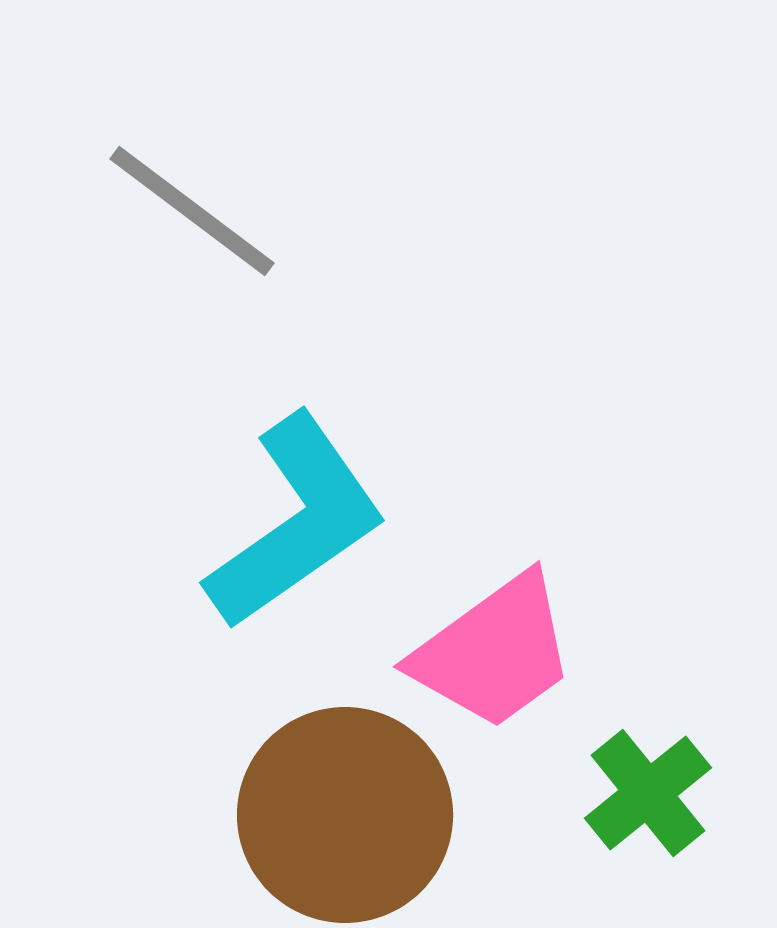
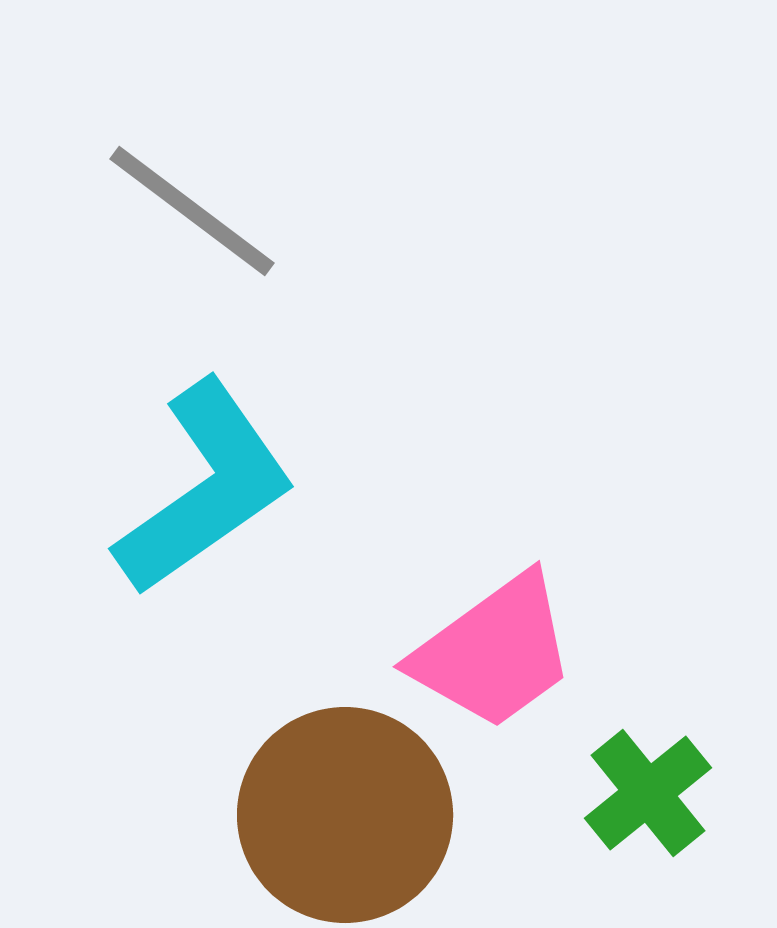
cyan L-shape: moved 91 px left, 34 px up
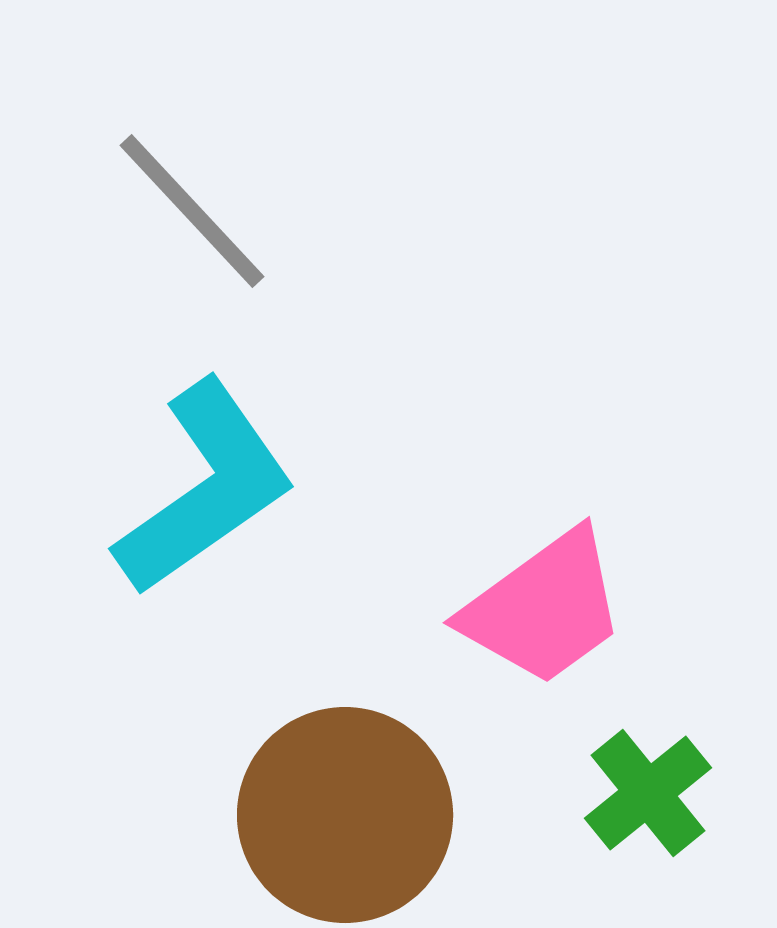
gray line: rotated 10 degrees clockwise
pink trapezoid: moved 50 px right, 44 px up
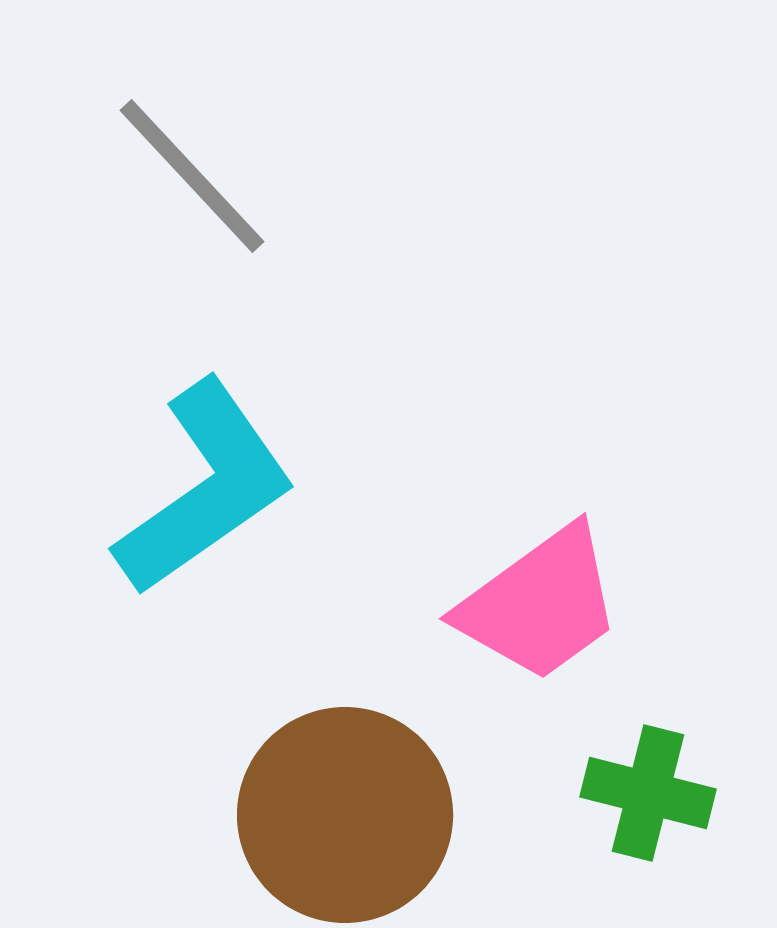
gray line: moved 35 px up
pink trapezoid: moved 4 px left, 4 px up
green cross: rotated 37 degrees counterclockwise
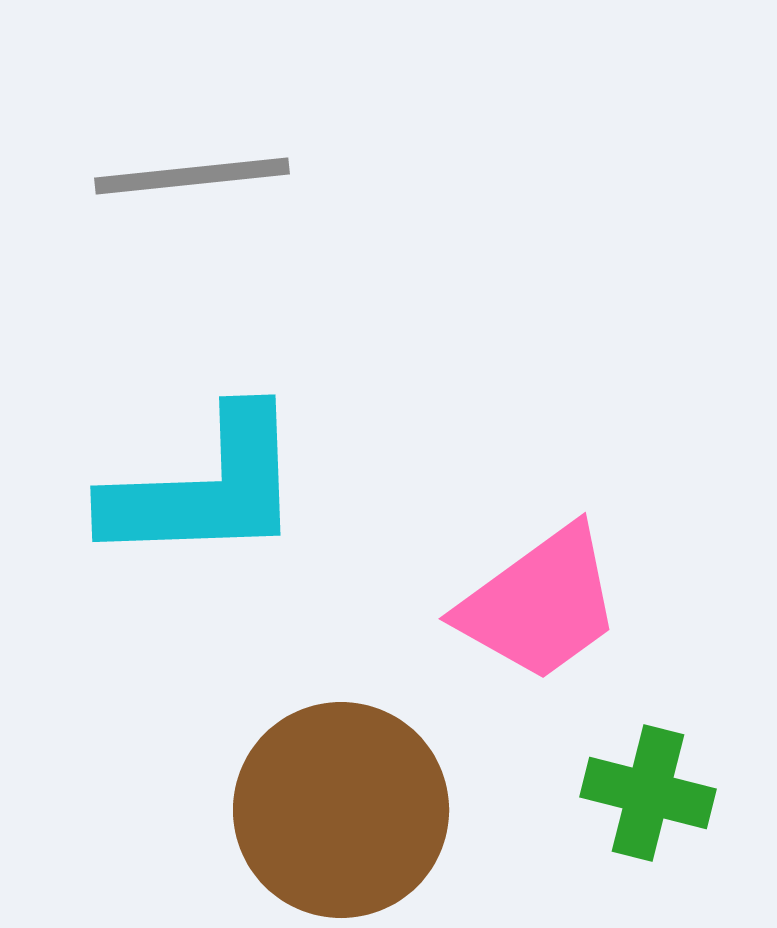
gray line: rotated 53 degrees counterclockwise
cyan L-shape: rotated 33 degrees clockwise
brown circle: moved 4 px left, 5 px up
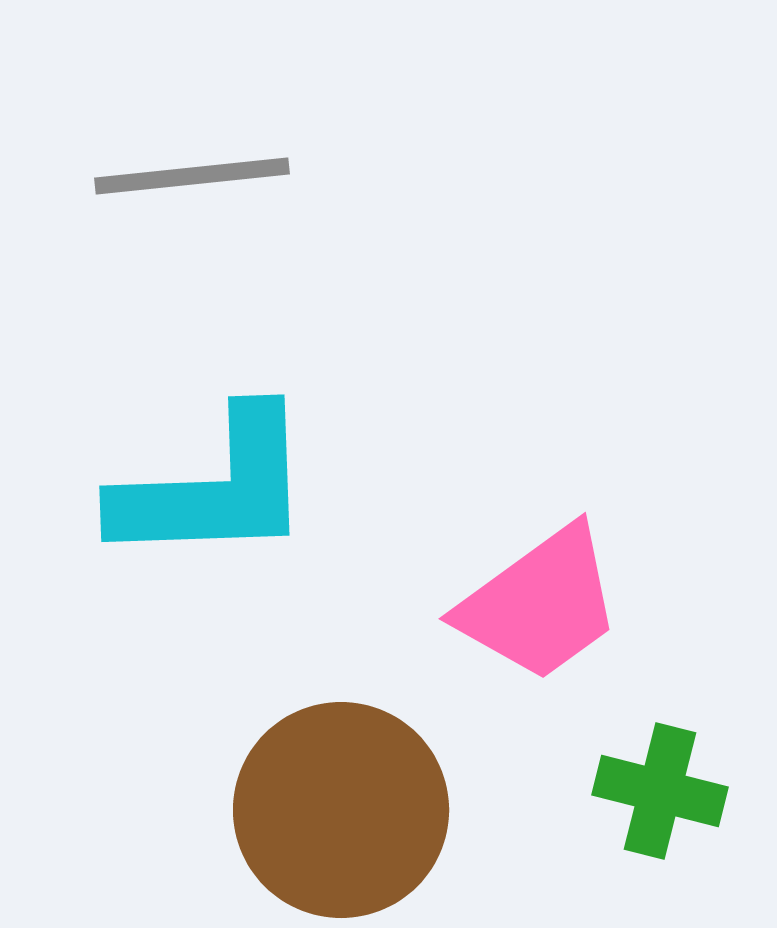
cyan L-shape: moved 9 px right
green cross: moved 12 px right, 2 px up
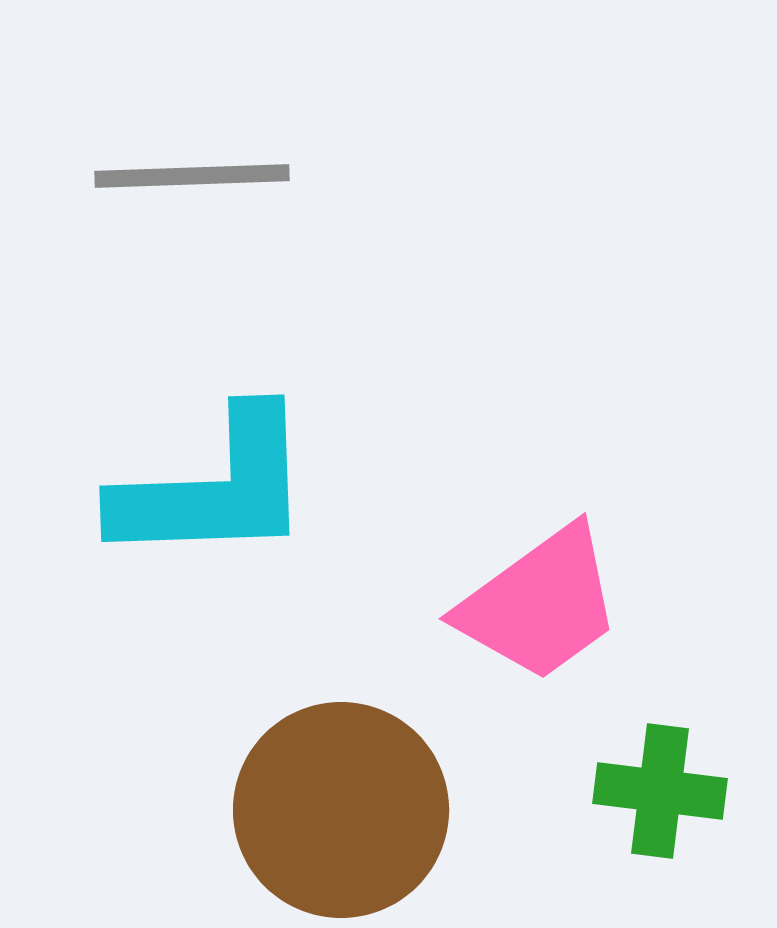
gray line: rotated 4 degrees clockwise
green cross: rotated 7 degrees counterclockwise
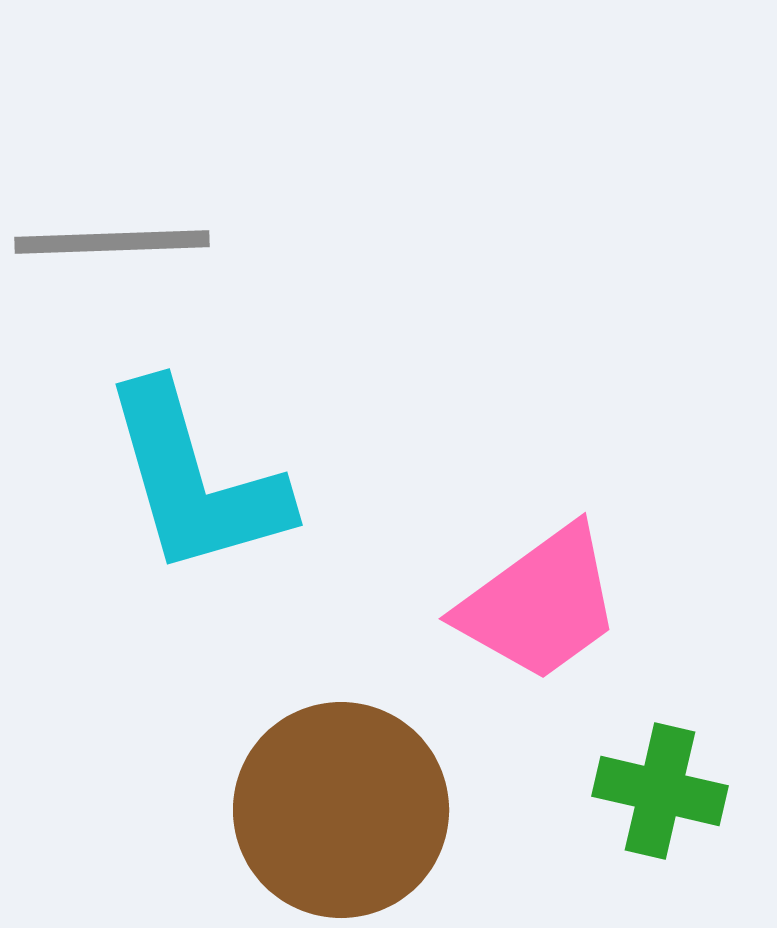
gray line: moved 80 px left, 66 px down
cyan L-shape: moved 19 px left, 8 px up; rotated 76 degrees clockwise
green cross: rotated 6 degrees clockwise
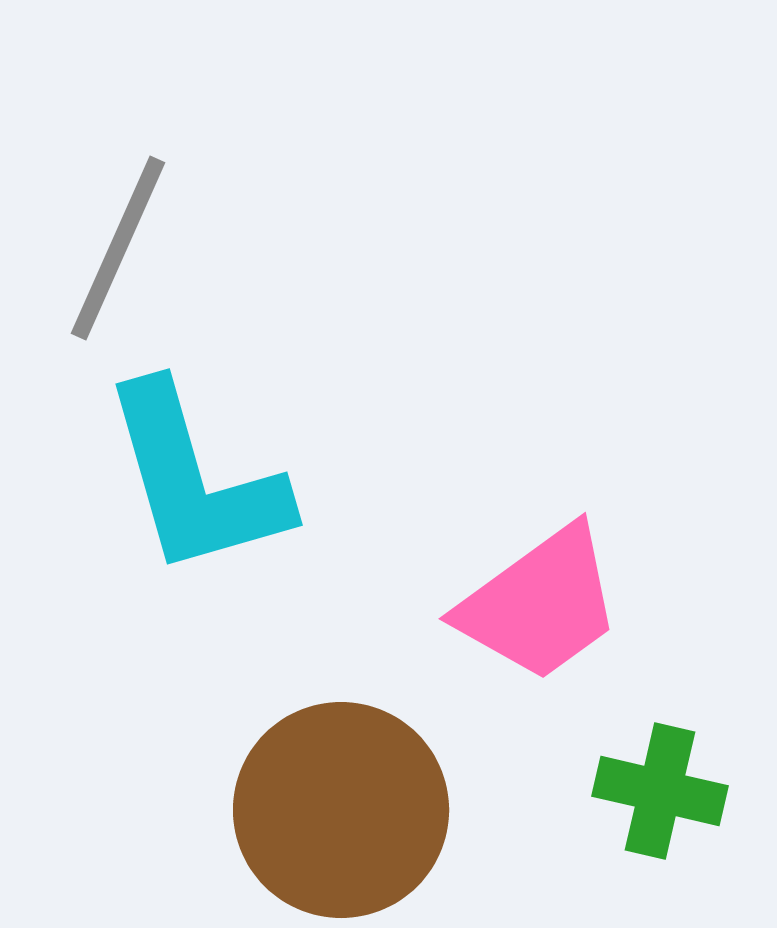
gray line: moved 6 px right, 6 px down; rotated 64 degrees counterclockwise
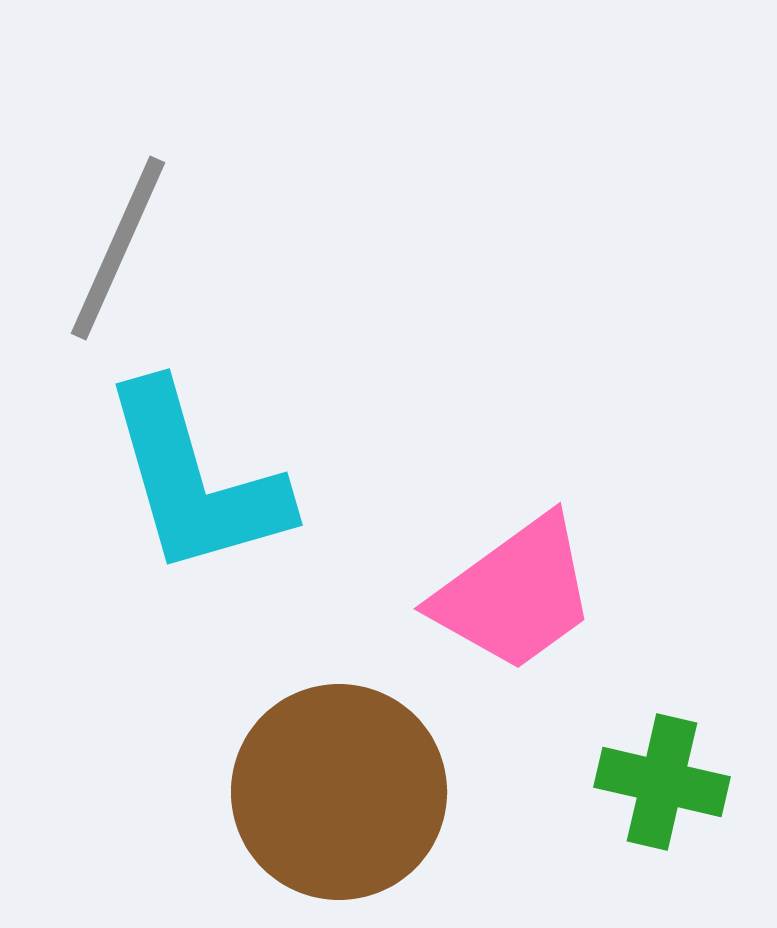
pink trapezoid: moved 25 px left, 10 px up
green cross: moved 2 px right, 9 px up
brown circle: moved 2 px left, 18 px up
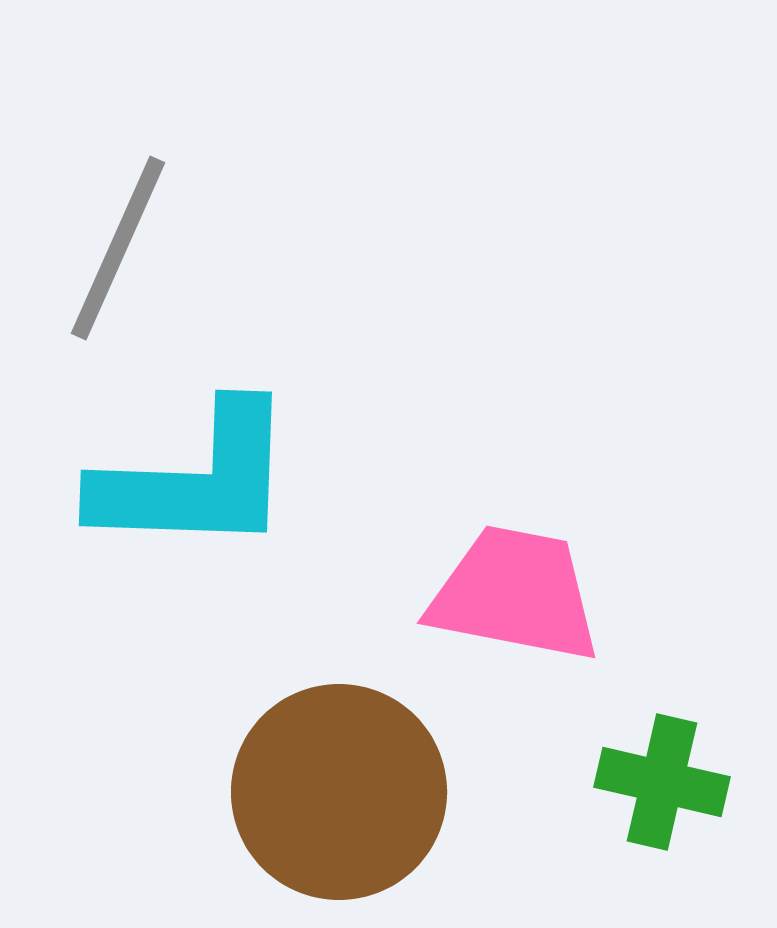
cyan L-shape: rotated 72 degrees counterclockwise
pink trapezoid: rotated 133 degrees counterclockwise
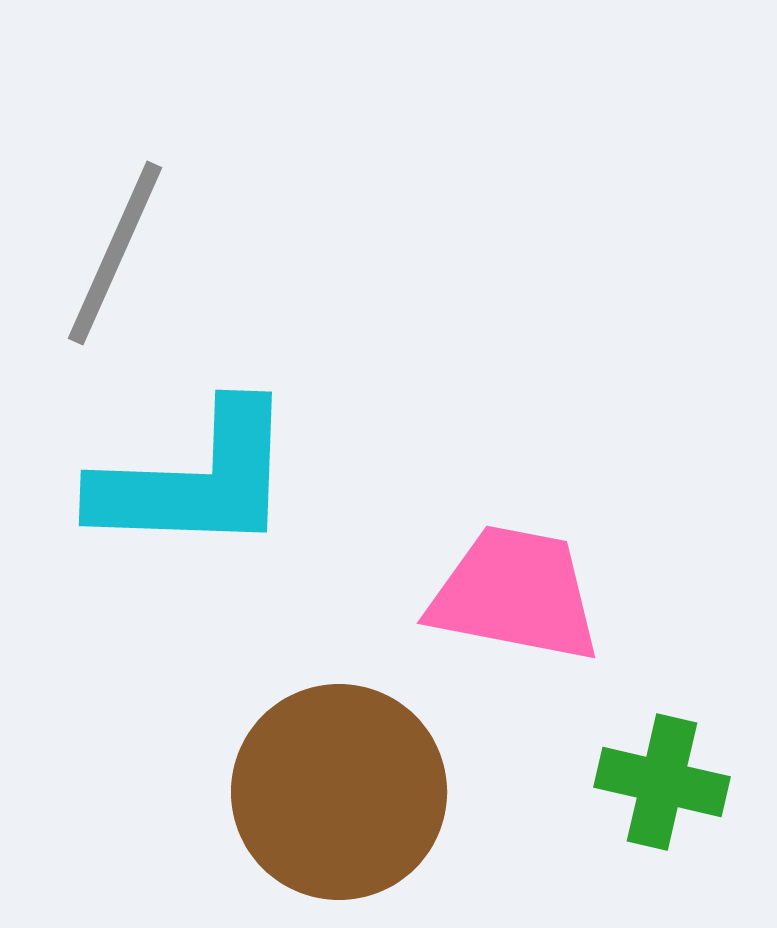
gray line: moved 3 px left, 5 px down
